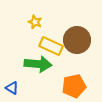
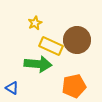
yellow star: moved 1 px down; rotated 24 degrees clockwise
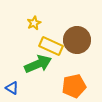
yellow star: moved 1 px left
green arrow: rotated 28 degrees counterclockwise
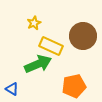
brown circle: moved 6 px right, 4 px up
blue triangle: moved 1 px down
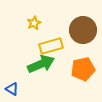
brown circle: moved 6 px up
yellow rectangle: rotated 40 degrees counterclockwise
green arrow: moved 3 px right
orange pentagon: moved 9 px right, 17 px up
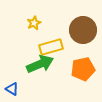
yellow rectangle: moved 1 px down
green arrow: moved 1 px left
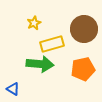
brown circle: moved 1 px right, 1 px up
yellow rectangle: moved 1 px right, 3 px up
green arrow: rotated 28 degrees clockwise
blue triangle: moved 1 px right
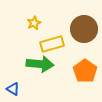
orange pentagon: moved 2 px right, 2 px down; rotated 25 degrees counterclockwise
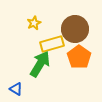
brown circle: moved 9 px left
green arrow: rotated 64 degrees counterclockwise
orange pentagon: moved 6 px left, 14 px up
blue triangle: moved 3 px right
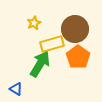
orange pentagon: moved 1 px left
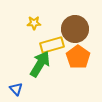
yellow star: rotated 24 degrees clockwise
yellow rectangle: moved 1 px down
blue triangle: rotated 16 degrees clockwise
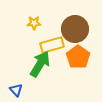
blue triangle: moved 1 px down
